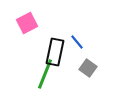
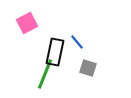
gray square: rotated 18 degrees counterclockwise
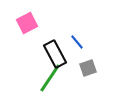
black rectangle: moved 2 px down; rotated 40 degrees counterclockwise
gray square: rotated 36 degrees counterclockwise
green line: moved 5 px right, 4 px down; rotated 12 degrees clockwise
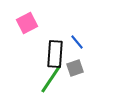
black rectangle: rotated 32 degrees clockwise
gray square: moved 13 px left
green line: moved 1 px right, 1 px down
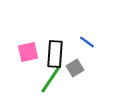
pink square: moved 1 px right, 29 px down; rotated 15 degrees clockwise
blue line: moved 10 px right; rotated 14 degrees counterclockwise
gray square: rotated 12 degrees counterclockwise
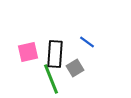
green line: rotated 56 degrees counterclockwise
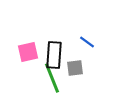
black rectangle: moved 1 px left, 1 px down
gray square: rotated 24 degrees clockwise
green line: moved 1 px right, 1 px up
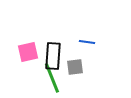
blue line: rotated 28 degrees counterclockwise
black rectangle: moved 1 px left, 1 px down
gray square: moved 1 px up
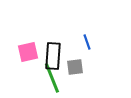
blue line: rotated 63 degrees clockwise
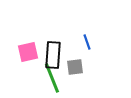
black rectangle: moved 1 px up
